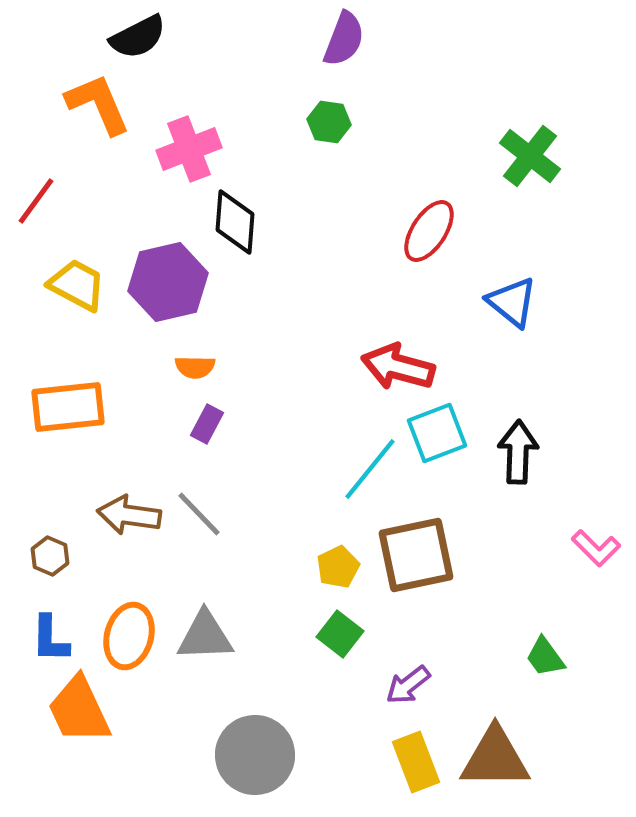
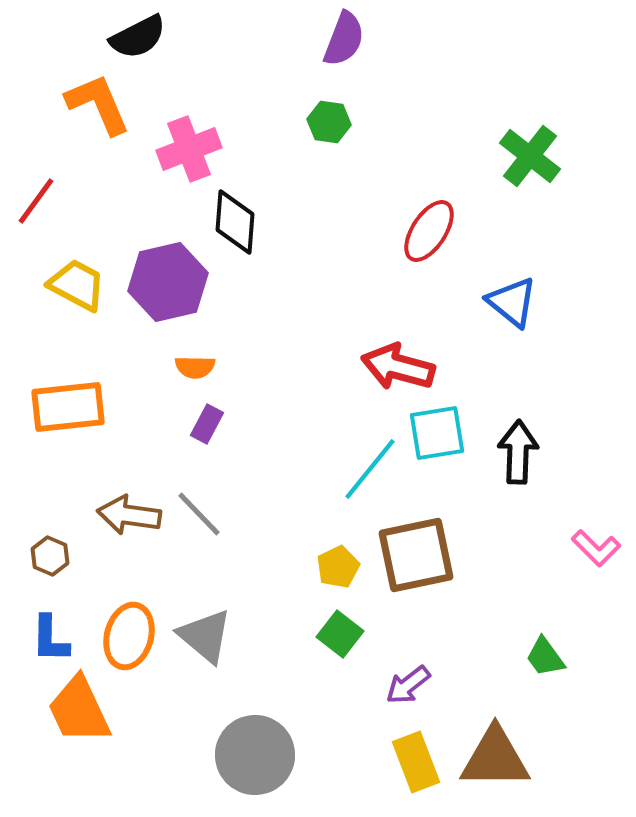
cyan square: rotated 12 degrees clockwise
gray triangle: rotated 42 degrees clockwise
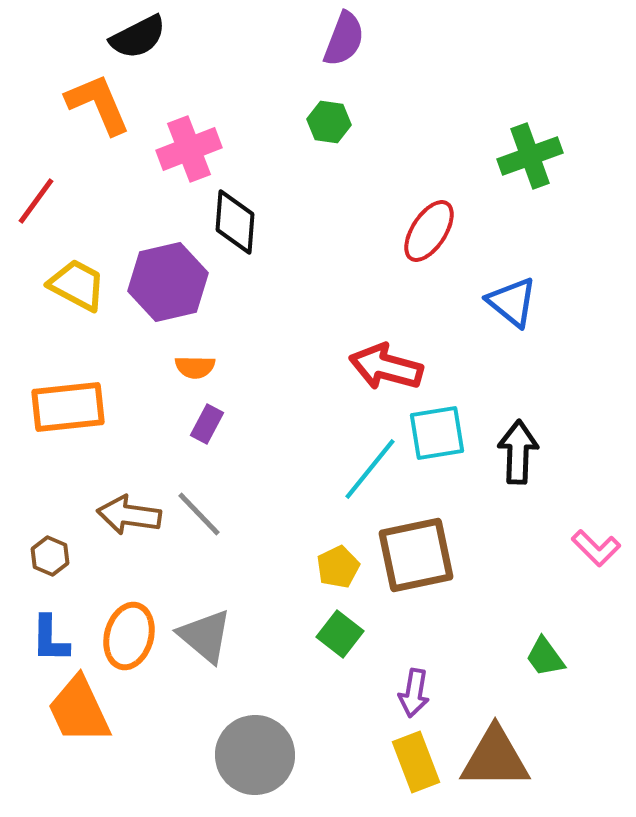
green cross: rotated 32 degrees clockwise
red arrow: moved 12 px left
purple arrow: moved 6 px right, 8 px down; rotated 42 degrees counterclockwise
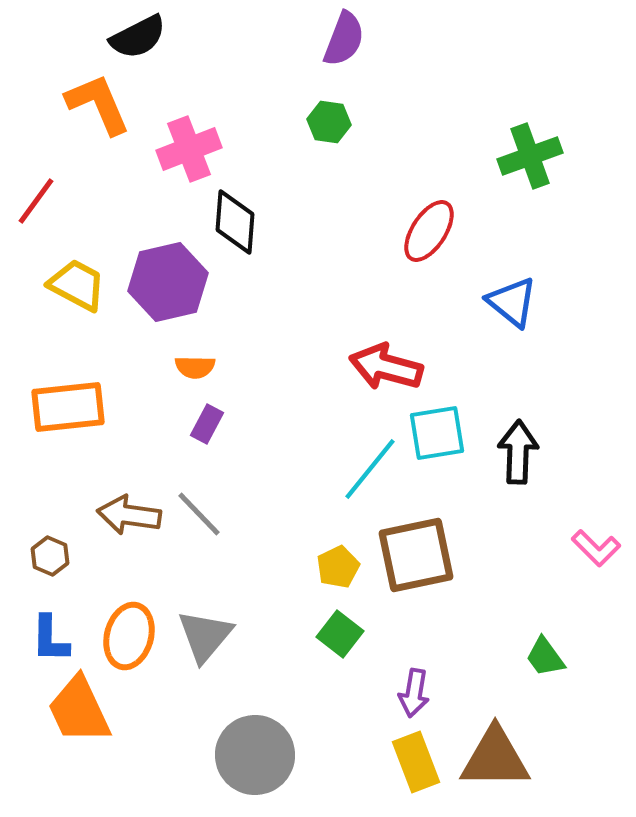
gray triangle: rotated 30 degrees clockwise
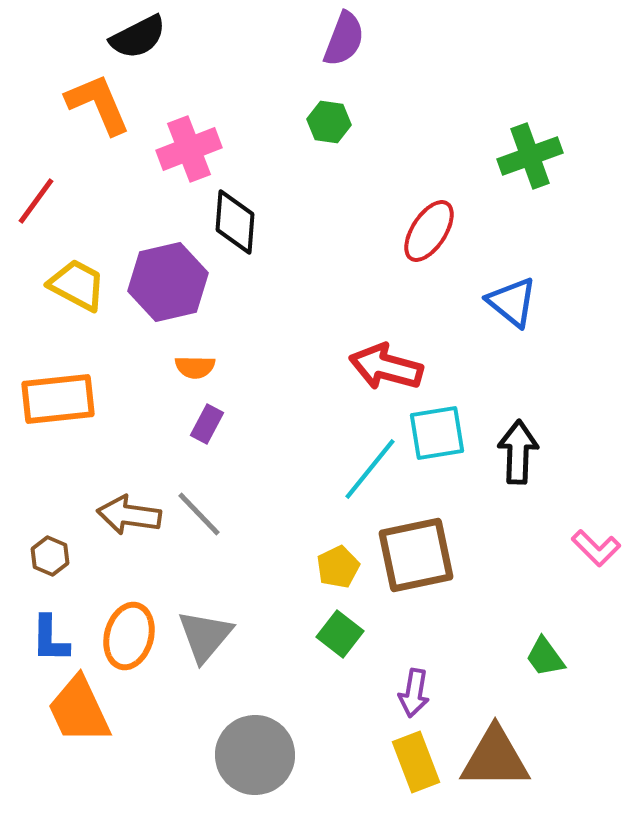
orange rectangle: moved 10 px left, 8 px up
